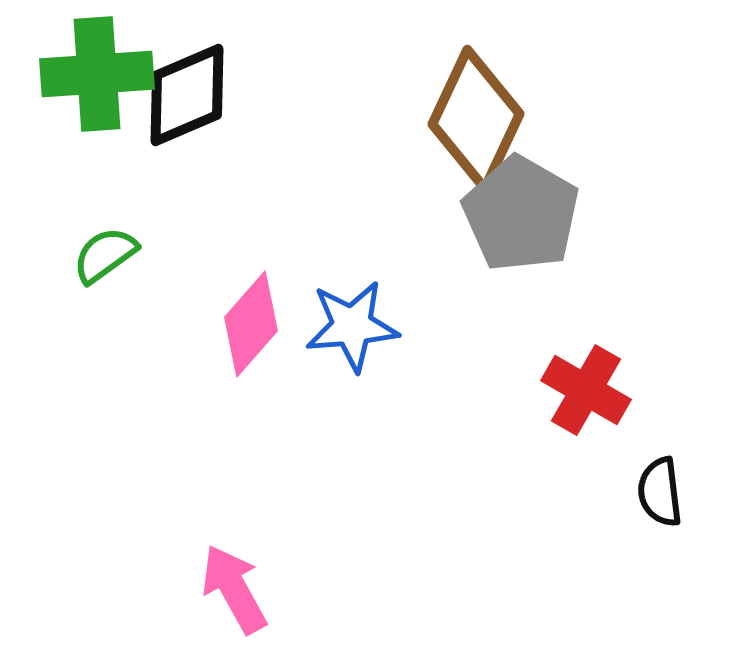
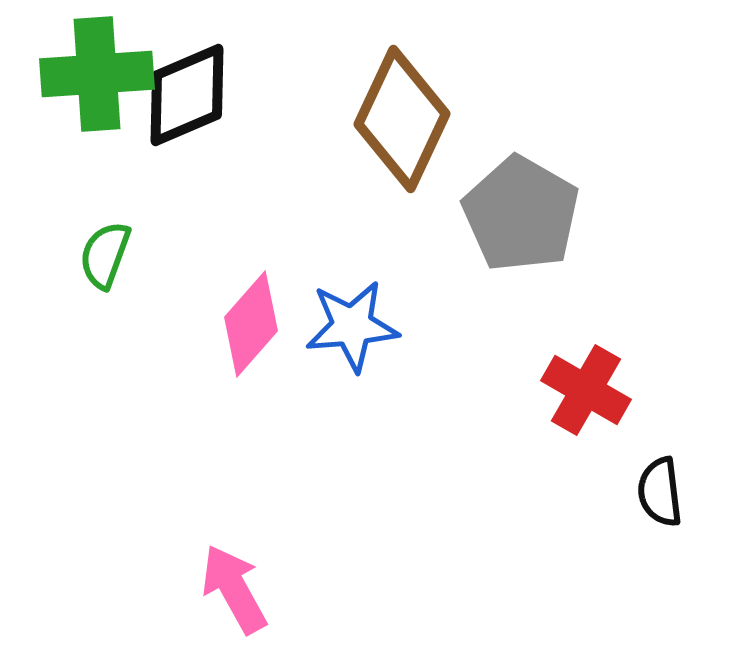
brown diamond: moved 74 px left
green semicircle: rotated 34 degrees counterclockwise
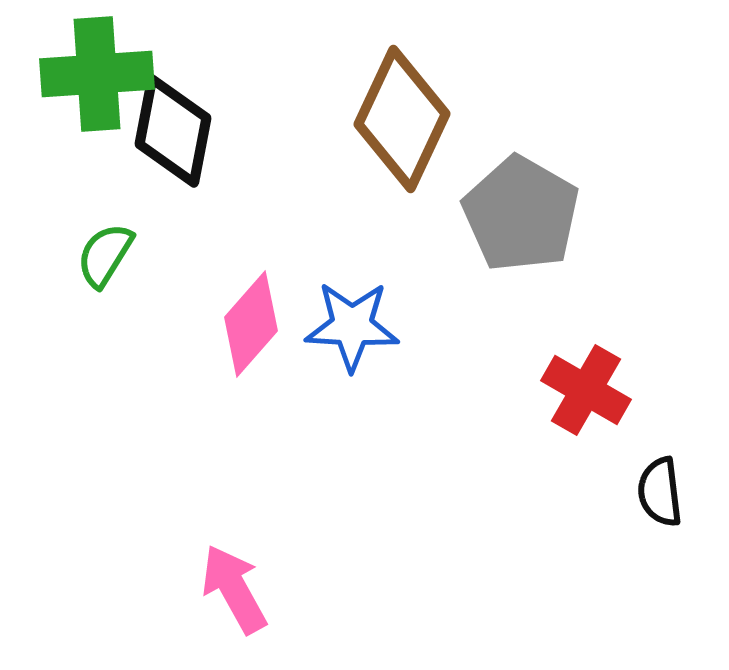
black diamond: moved 14 px left, 36 px down; rotated 56 degrees counterclockwise
green semicircle: rotated 12 degrees clockwise
blue star: rotated 8 degrees clockwise
